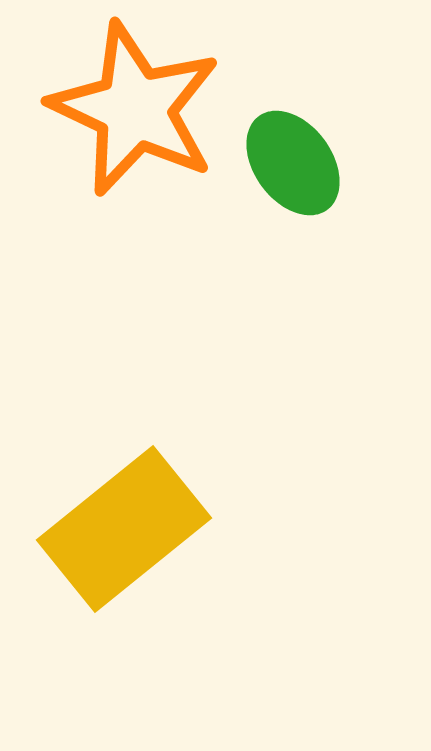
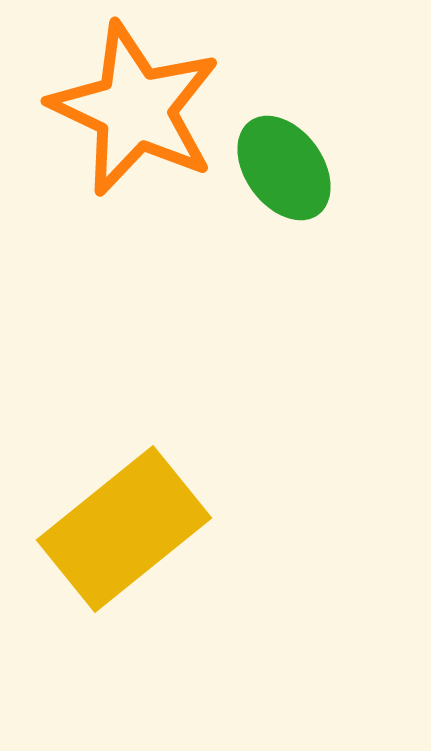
green ellipse: moved 9 px left, 5 px down
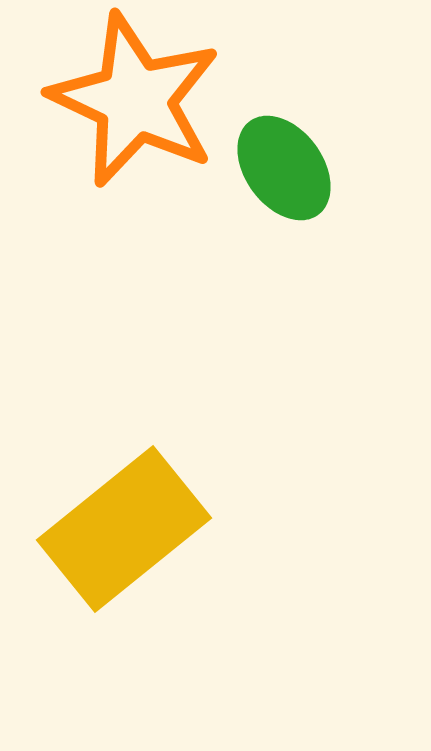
orange star: moved 9 px up
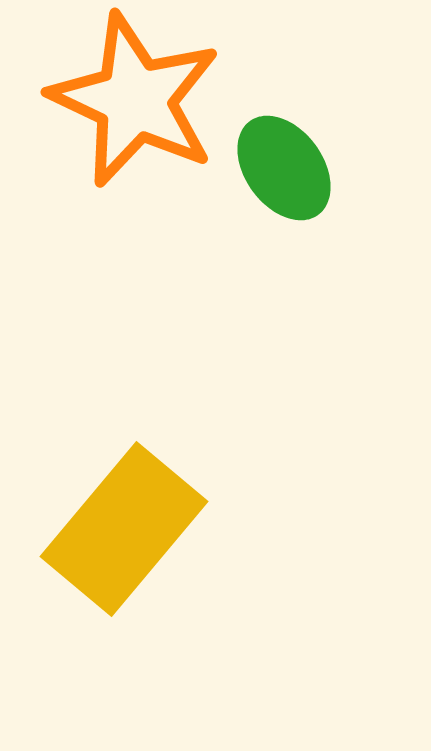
yellow rectangle: rotated 11 degrees counterclockwise
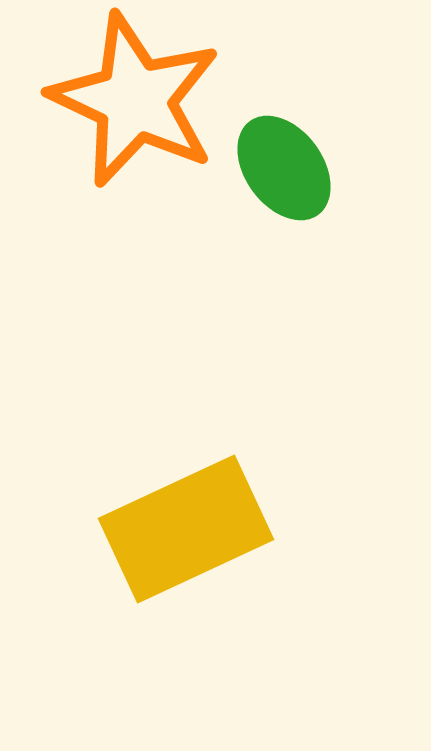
yellow rectangle: moved 62 px right; rotated 25 degrees clockwise
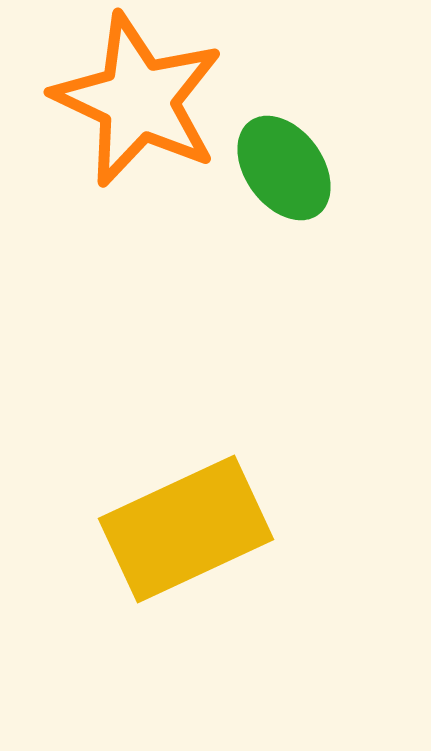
orange star: moved 3 px right
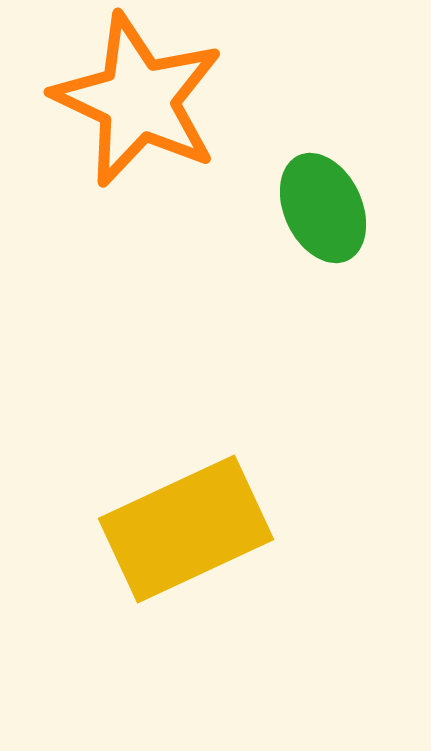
green ellipse: moved 39 px right, 40 px down; rotated 11 degrees clockwise
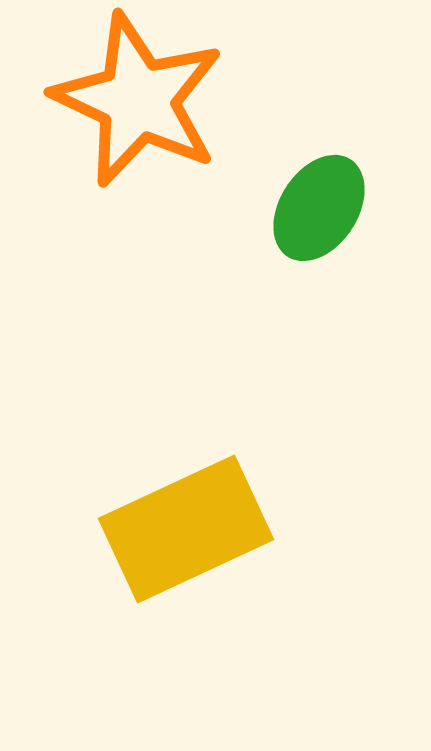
green ellipse: moved 4 px left; rotated 58 degrees clockwise
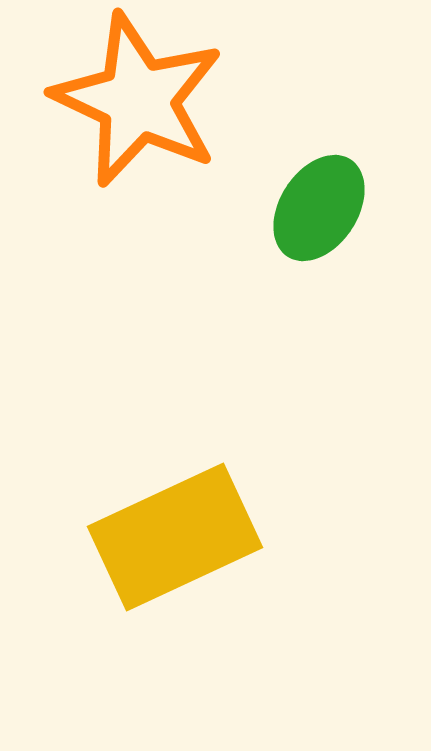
yellow rectangle: moved 11 px left, 8 px down
